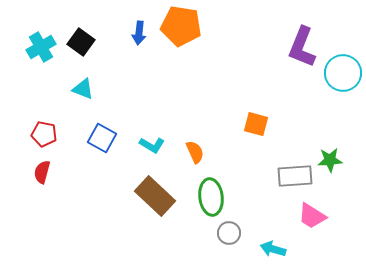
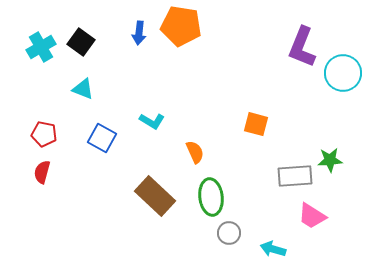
cyan L-shape: moved 24 px up
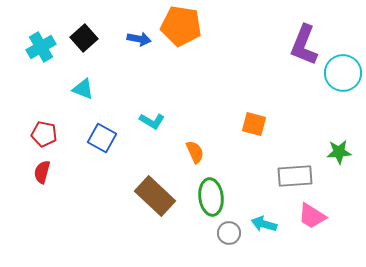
blue arrow: moved 6 px down; rotated 85 degrees counterclockwise
black square: moved 3 px right, 4 px up; rotated 12 degrees clockwise
purple L-shape: moved 2 px right, 2 px up
orange square: moved 2 px left
green star: moved 9 px right, 8 px up
cyan arrow: moved 9 px left, 25 px up
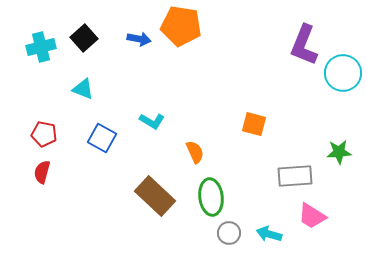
cyan cross: rotated 16 degrees clockwise
cyan arrow: moved 5 px right, 10 px down
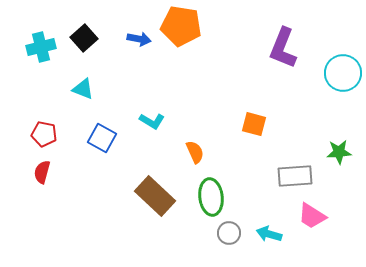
purple L-shape: moved 21 px left, 3 px down
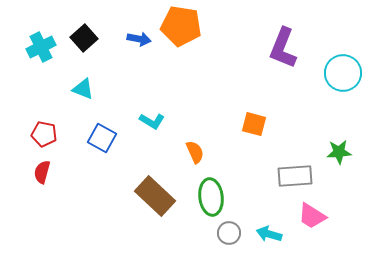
cyan cross: rotated 12 degrees counterclockwise
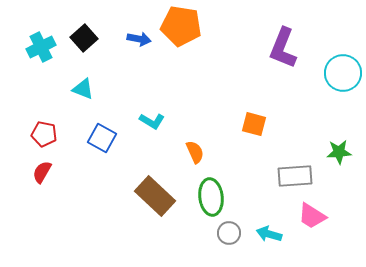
red semicircle: rotated 15 degrees clockwise
